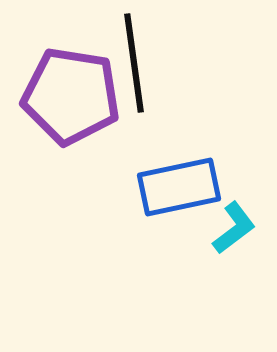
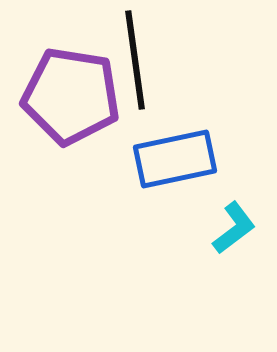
black line: moved 1 px right, 3 px up
blue rectangle: moved 4 px left, 28 px up
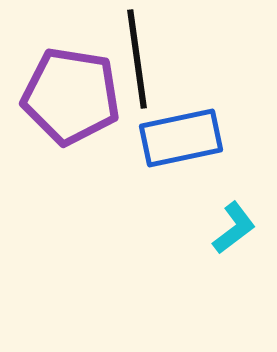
black line: moved 2 px right, 1 px up
blue rectangle: moved 6 px right, 21 px up
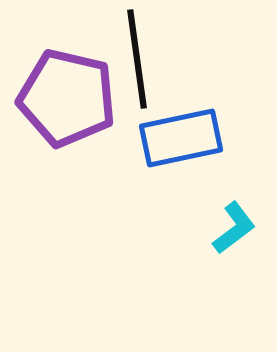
purple pentagon: moved 4 px left, 2 px down; rotated 4 degrees clockwise
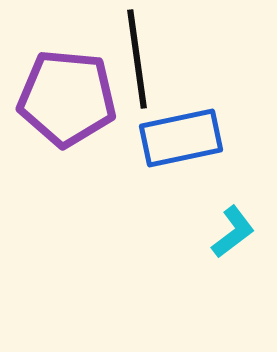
purple pentagon: rotated 8 degrees counterclockwise
cyan L-shape: moved 1 px left, 4 px down
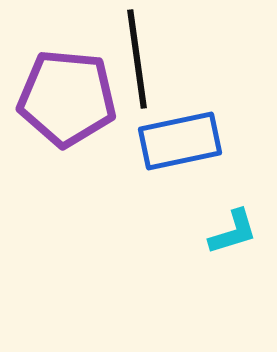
blue rectangle: moved 1 px left, 3 px down
cyan L-shape: rotated 20 degrees clockwise
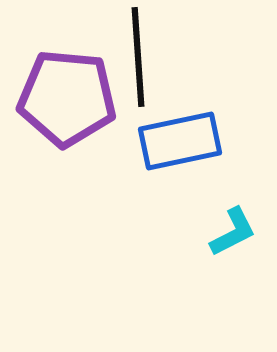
black line: moved 1 px right, 2 px up; rotated 4 degrees clockwise
cyan L-shape: rotated 10 degrees counterclockwise
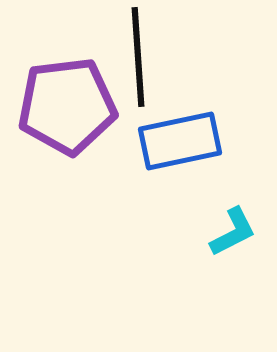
purple pentagon: moved 8 px down; rotated 12 degrees counterclockwise
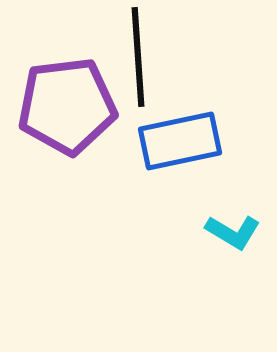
cyan L-shape: rotated 58 degrees clockwise
